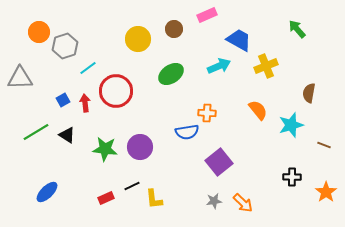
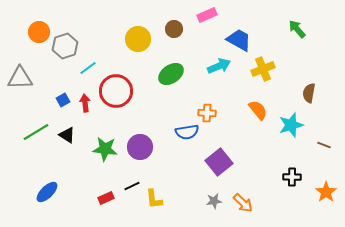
yellow cross: moved 3 px left, 3 px down
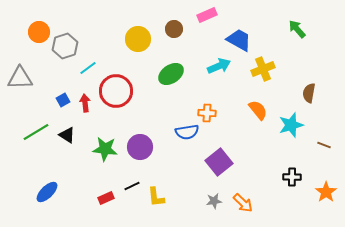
yellow L-shape: moved 2 px right, 2 px up
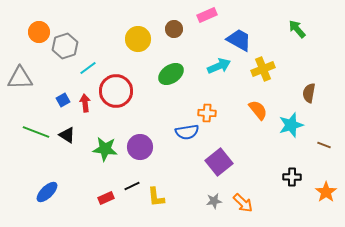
green line: rotated 52 degrees clockwise
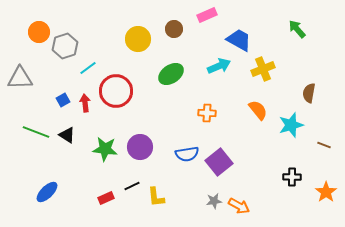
blue semicircle: moved 22 px down
orange arrow: moved 4 px left, 3 px down; rotated 15 degrees counterclockwise
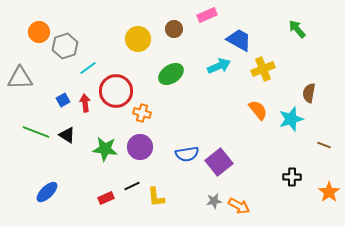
orange cross: moved 65 px left; rotated 12 degrees clockwise
cyan star: moved 6 px up
orange star: moved 3 px right
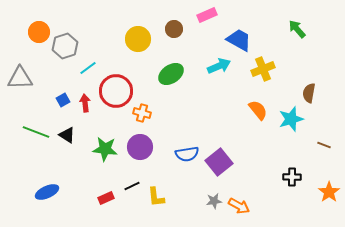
blue ellipse: rotated 20 degrees clockwise
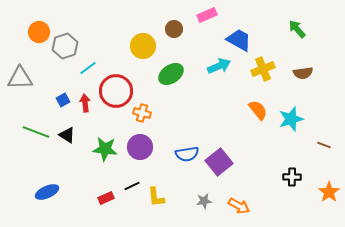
yellow circle: moved 5 px right, 7 px down
brown semicircle: moved 6 px left, 20 px up; rotated 108 degrees counterclockwise
gray star: moved 10 px left
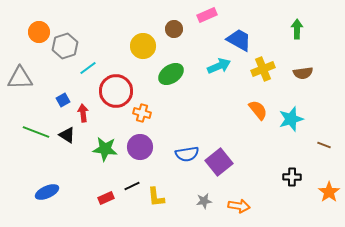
green arrow: rotated 42 degrees clockwise
red arrow: moved 2 px left, 10 px down
orange arrow: rotated 20 degrees counterclockwise
